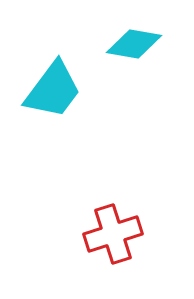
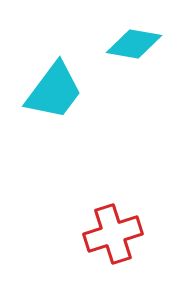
cyan trapezoid: moved 1 px right, 1 px down
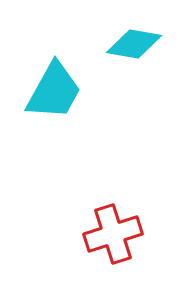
cyan trapezoid: rotated 8 degrees counterclockwise
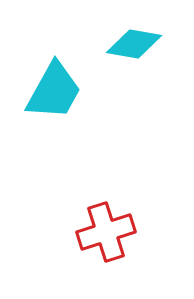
red cross: moved 7 px left, 2 px up
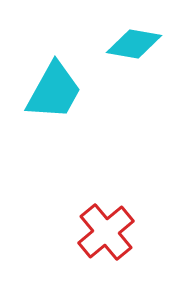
red cross: rotated 22 degrees counterclockwise
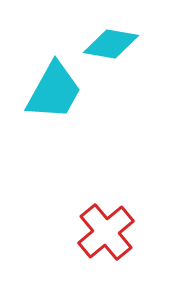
cyan diamond: moved 23 px left
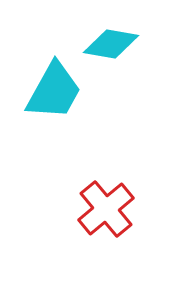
red cross: moved 23 px up
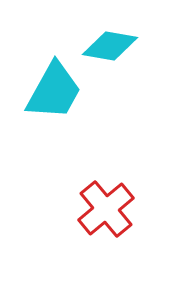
cyan diamond: moved 1 px left, 2 px down
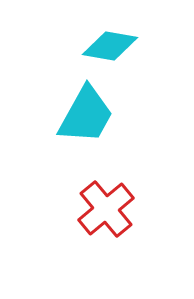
cyan trapezoid: moved 32 px right, 24 px down
